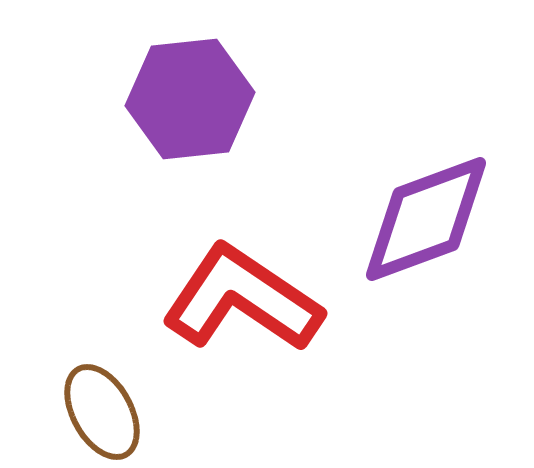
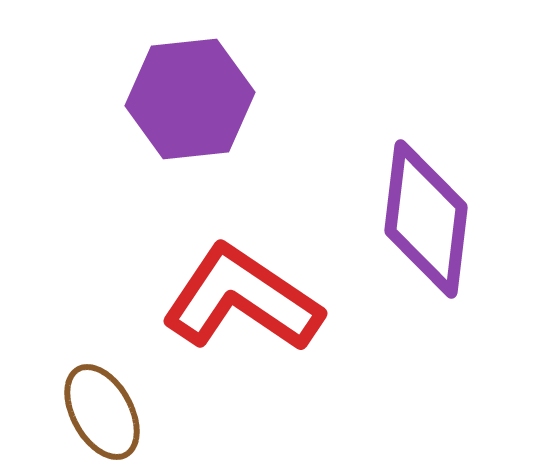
purple diamond: rotated 63 degrees counterclockwise
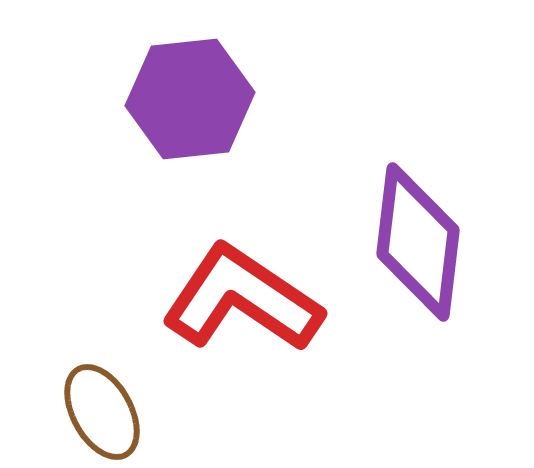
purple diamond: moved 8 px left, 23 px down
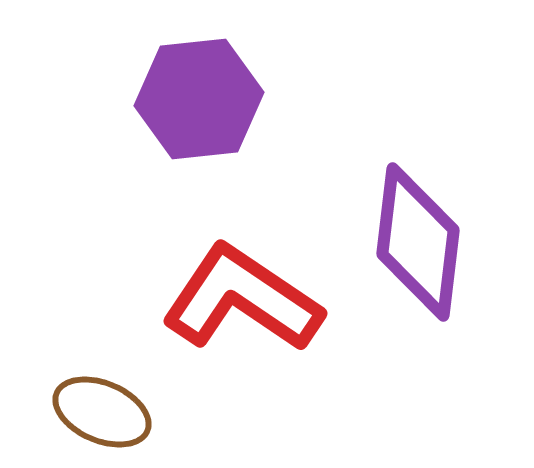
purple hexagon: moved 9 px right
brown ellipse: rotated 38 degrees counterclockwise
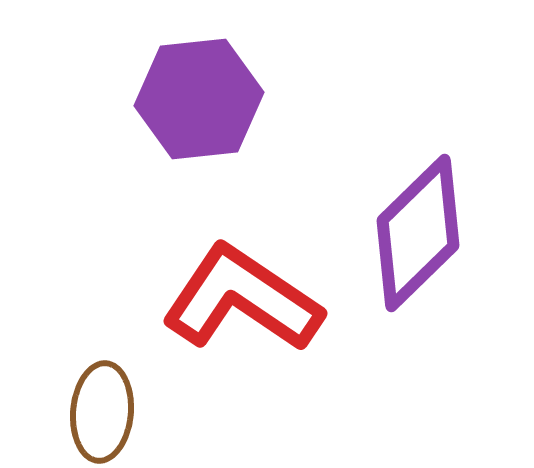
purple diamond: moved 9 px up; rotated 39 degrees clockwise
brown ellipse: rotated 72 degrees clockwise
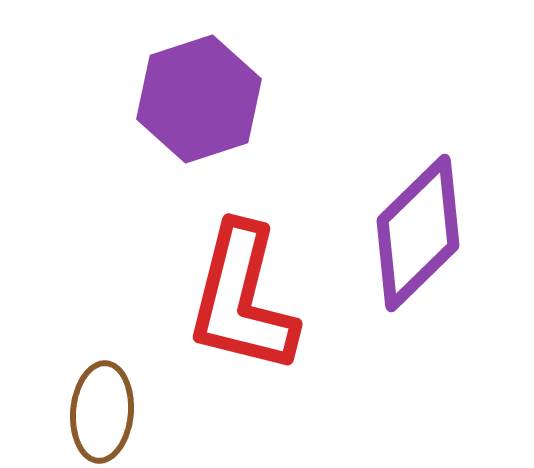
purple hexagon: rotated 12 degrees counterclockwise
red L-shape: rotated 110 degrees counterclockwise
